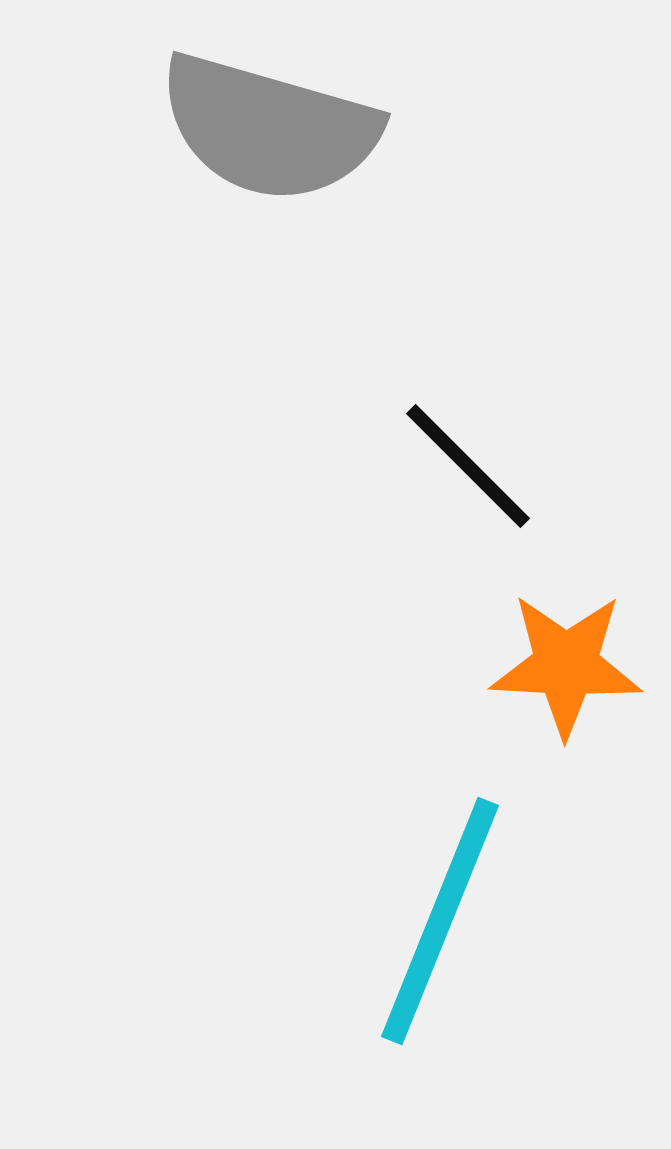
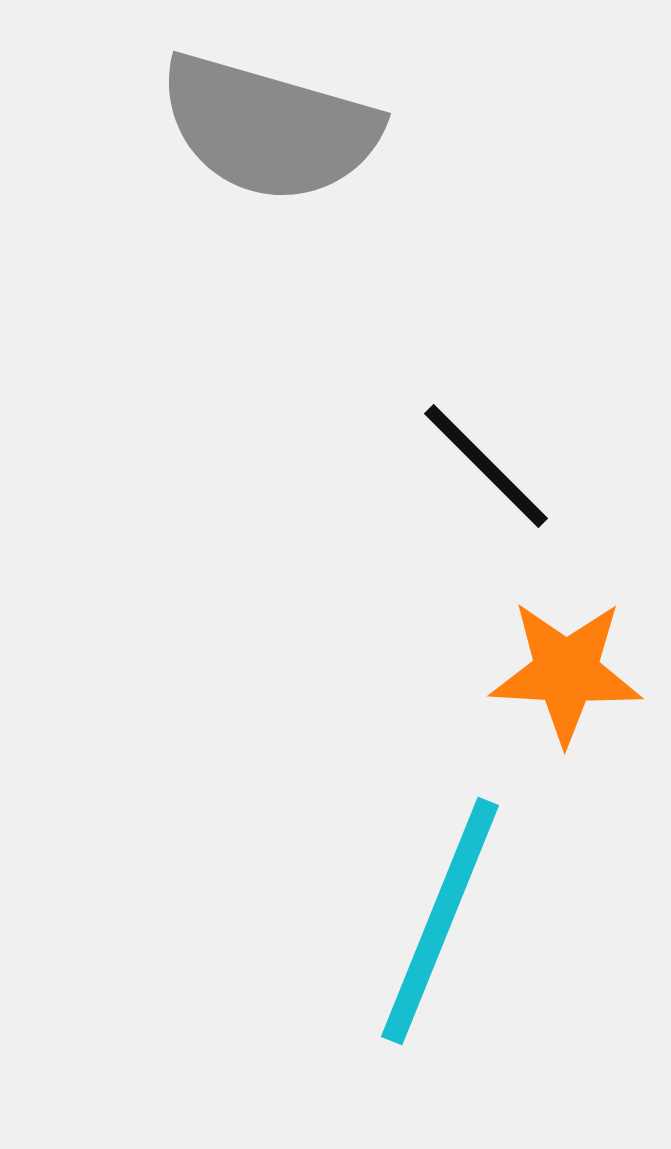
black line: moved 18 px right
orange star: moved 7 px down
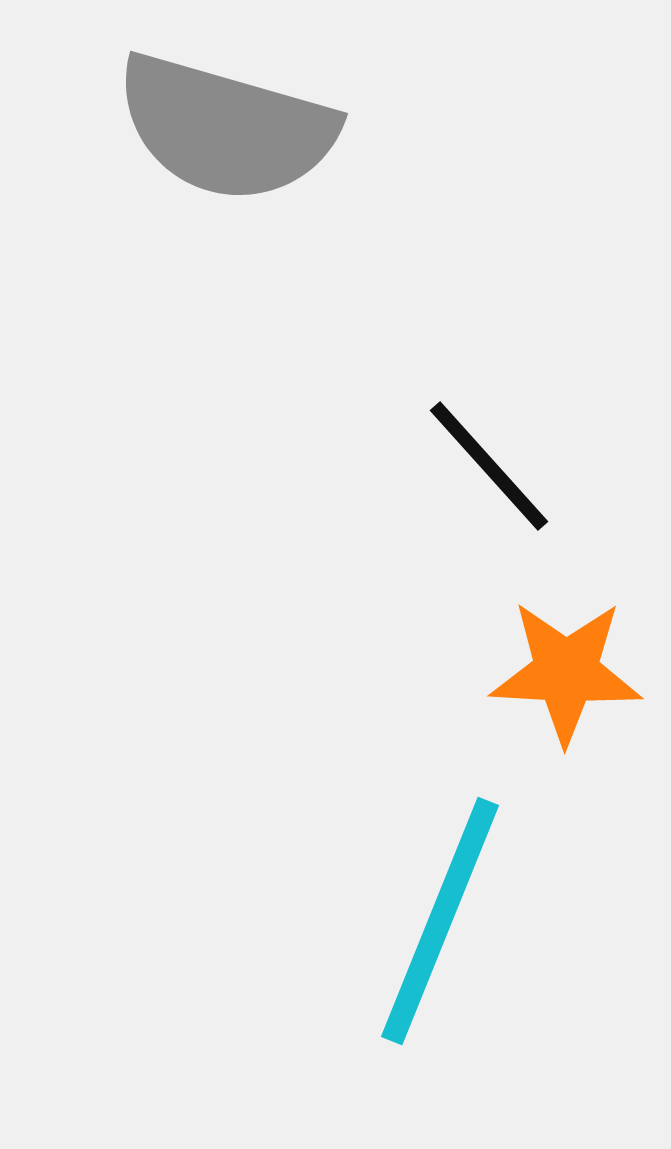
gray semicircle: moved 43 px left
black line: moved 3 px right; rotated 3 degrees clockwise
